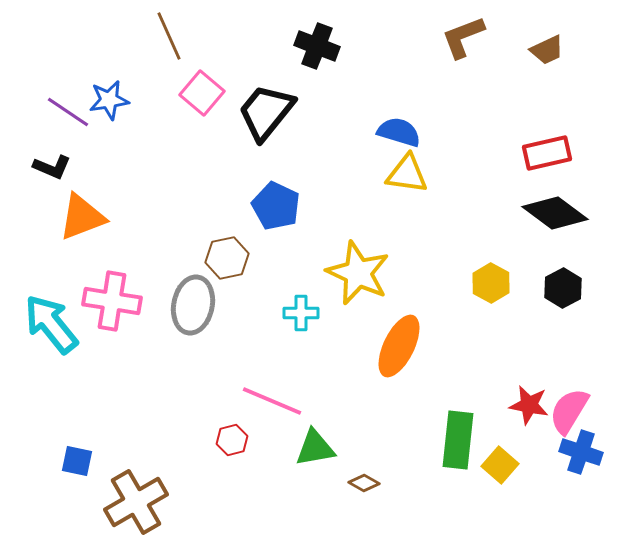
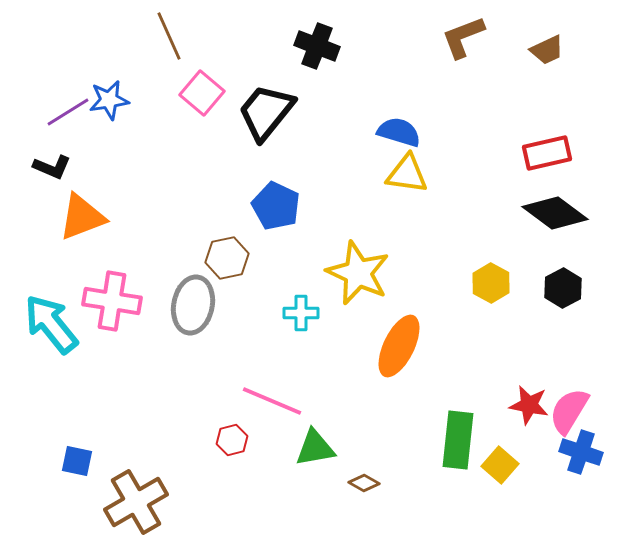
purple line: rotated 66 degrees counterclockwise
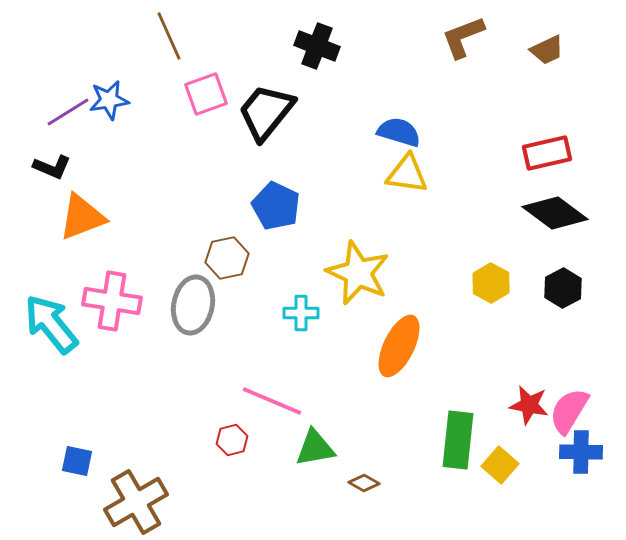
pink square: moved 4 px right, 1 px down; rotated 30 degrees clockwise
blue cross: rotated 18 degrees counterclockwise
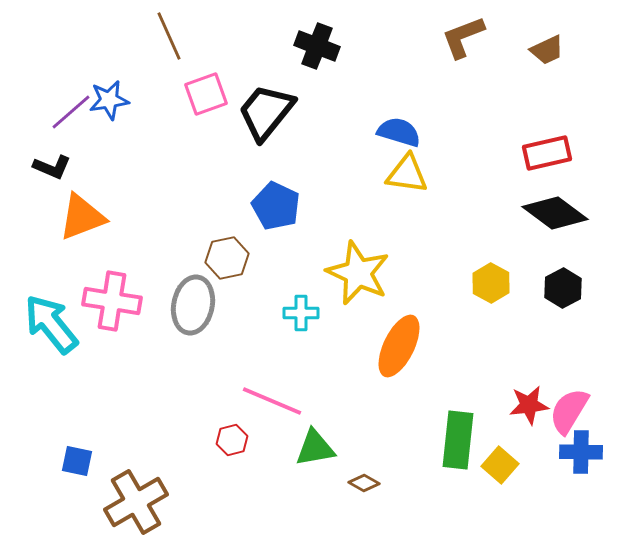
purple line: moved 3 px right; rotated 9 degrees counterclockwise
red star: rotated 18 degrees counterclockwise
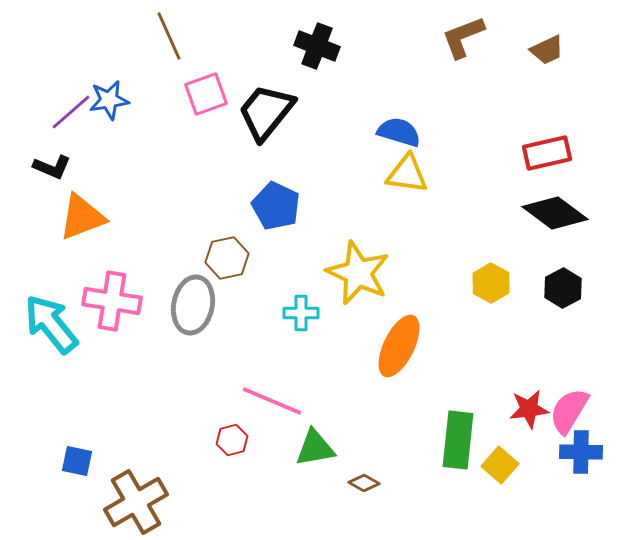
red star: moved 4 px down
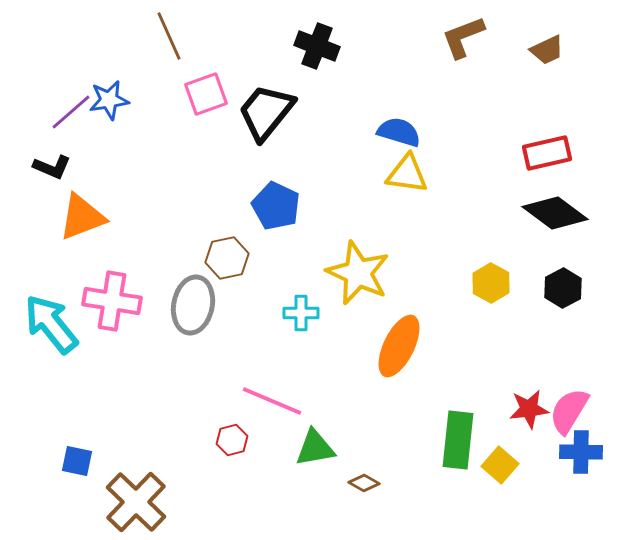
brown cross: rotated 16 degrees counterclockwise
